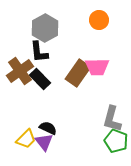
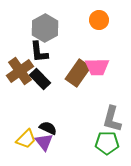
green pentagon: moved 9 px left, 2 px down; rotated 20 degrees counterclockwise
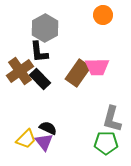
orange circle: moved 4 px right, 5 px up
green pentagon: moved 1 px left
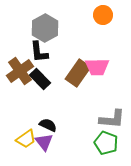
gray L-shape: rotated 100 degrees counterclockwise
black semicircle: moved 3 px up
yellow trapezoid: rotated 10 degrees clockwise
green pentagon: rotated 20 degrees clockwise
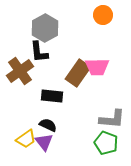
black rectangle: moved 12 px right, 17 px down; rotated 40 degrees counterclockwise
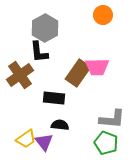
brown cross: moved 4 px down
black rectangle: moved 2 px right, 2 px down
black semicircle: moved 12 px right; rotated 18 degrees counterclockwise
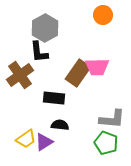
purple triangle: rotated 36 degrees clockwise
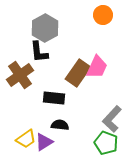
pink trapezoid: rotated 65 degrees counterclockwise
gray L-shape: rotated 128 degrees clockwise
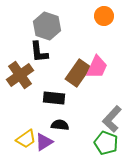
orange circle: moved 1 px right, 1 px down
gray hexagon: moved 2 px right, 2 px up; rotated 12 degrees counterclockwise
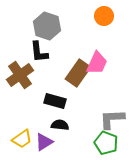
pink trapezoid: moved 4 px up
black rectangle: moved 1 px right, 3 px down; rotated 10 degrees clockwise
gray L-shape: rotated 44 degrees clockwise
yellow trapezoid: moved 4 px left
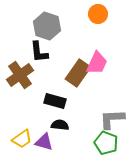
orange circle: moved 6 px left, 2 px up
purple triangle: rotated 48 degrees clockwise
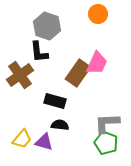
gray L-shape: moved 5 px left, 4 px down
yellow trapezoid: rotated 15 degrees counterclockwise
